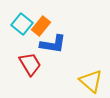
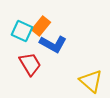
cyan square: moved 7 px down; rotated 15 degrees counterclockwise
blue L-shape: rotated 20 degrees clockwise
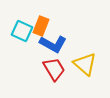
orange rectangle: rotated 18 degrees counterclockwise
red trapezoid: moved 24 px right, 5 px down
yellow triangle: moved 6 px left, 17 px up
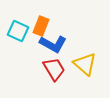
cyan square: moved 4 px left
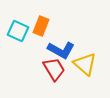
blue L-shape: moved 8 px right, 6 px down
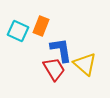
blue L-shape: rotated 128 degrees counterclockwise
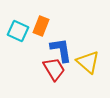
yellow triangle: moved 3 px right, 2 px up
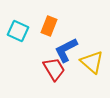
orange rectangle: moved 8 px right
blue L-shape: moved 5 px right; rotated 108 degrees counterclockwise
yellow triangle: moved 4 px right
